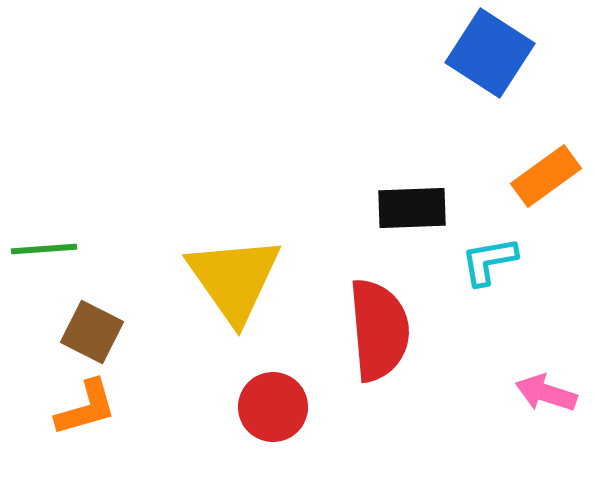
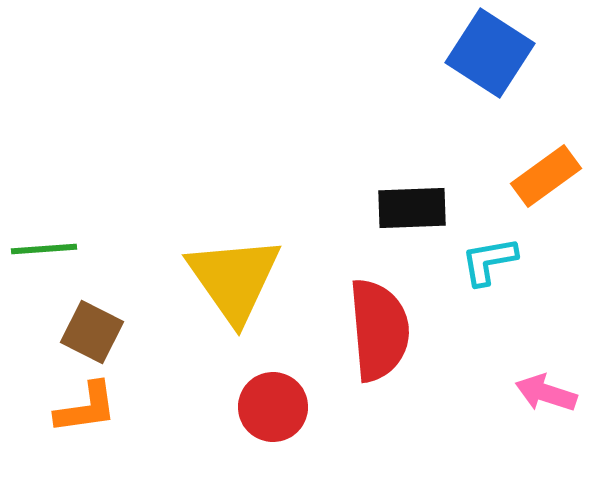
orange L-shape: rotated 8 degrees clockwise
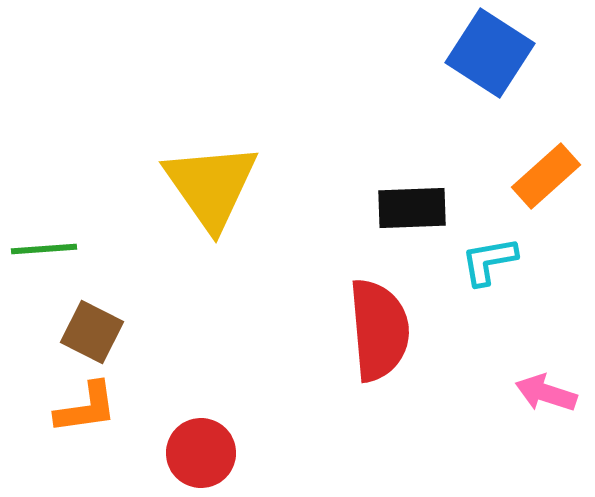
orange rectangle: rotated 6 degrees counterclockwise
yellow triangle: moved 23 px left, 93 px up
red circle: moved 72 px left, 46 px down
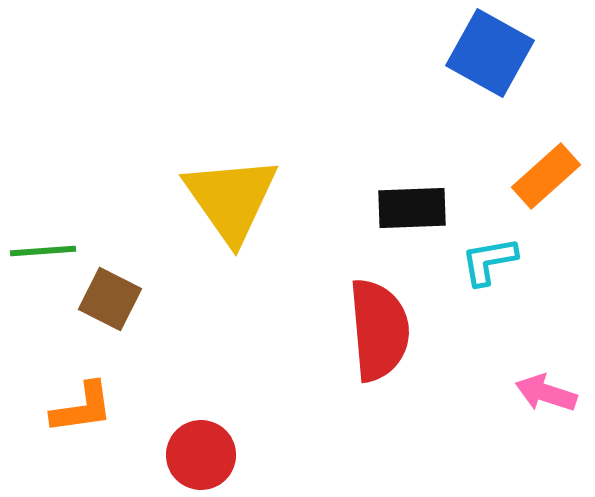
blue square: rotated 4 degrees counterclockwise
yellow triangle: moved 20 px right, 13 px down
green line: moved 1 px left, 2 px down
brown square: moved 18 px right, 33 px up
orange L-shape: moved 4 px left
red circle: moved 2 px down
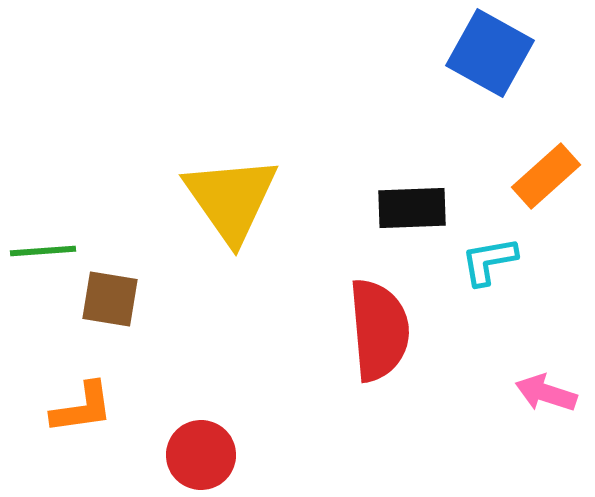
brown square: rotated 18 degrees counterclockwise
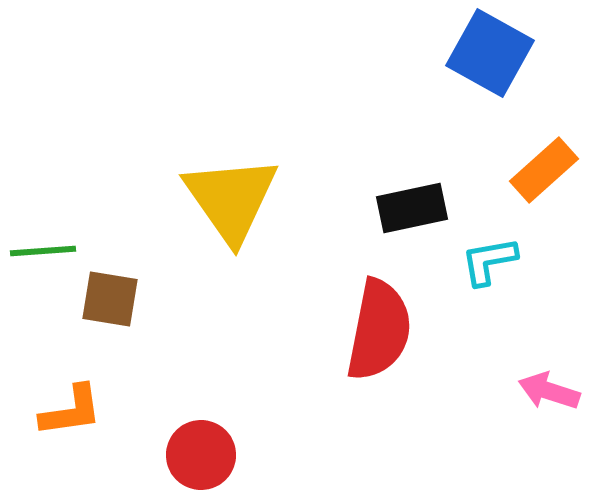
orange rectangle: moved 2 px left, 6 px up
black rectangle: rotated 10 degrees counterclockwise
red semicircle: rotated 16 degrees clockwise
pink arrow: moved 3 px right, 2 px up
orange L-shape: moved 11 px left, 3 px down
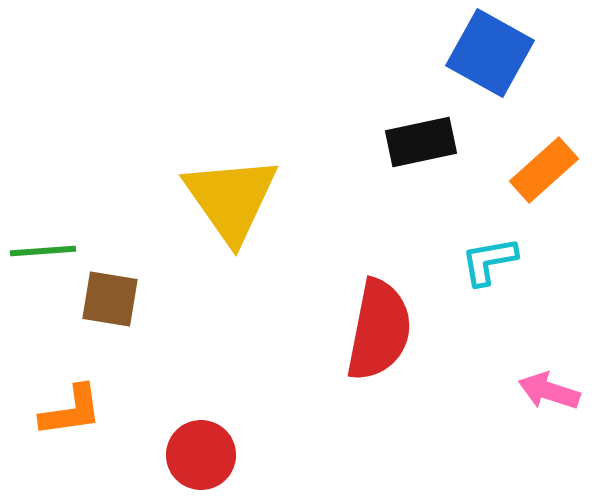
black rectangle: moved 9 px right, 66 px up
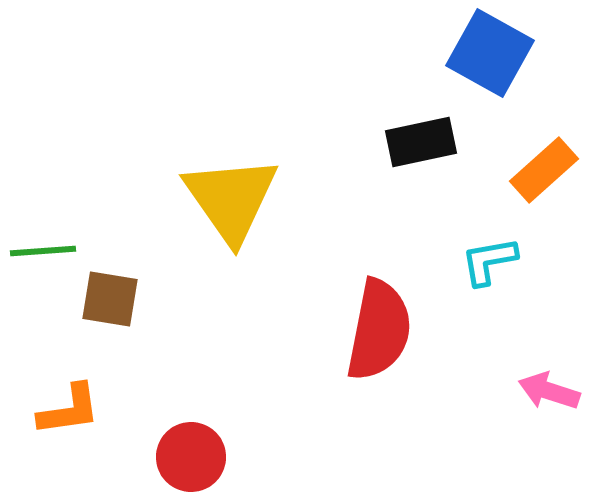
orange L-shape: moved 2 px left, 1 px up
red circle: moved 10 px left, 2 px down
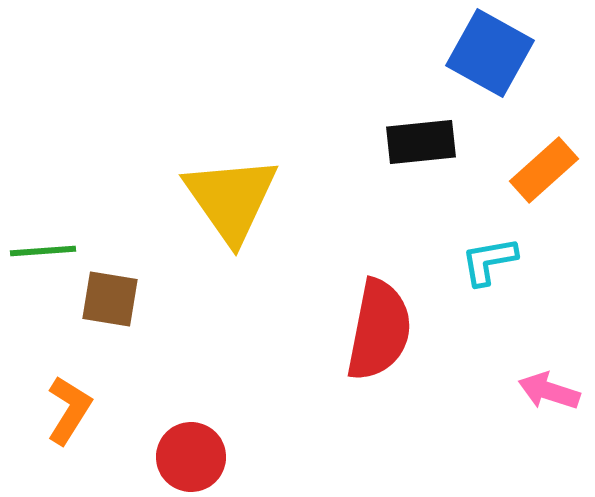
black rectangle: rotated 6 degrees clockwise
orange L-shape: rotated 50 degrees counterclockwise
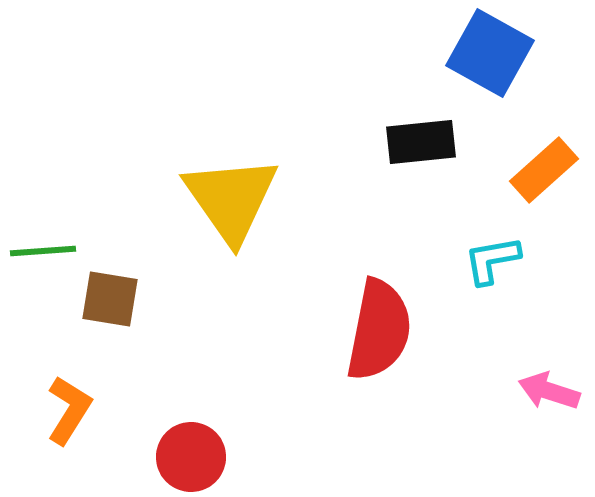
cyan L-shape: moved 3 px right, 1 px up
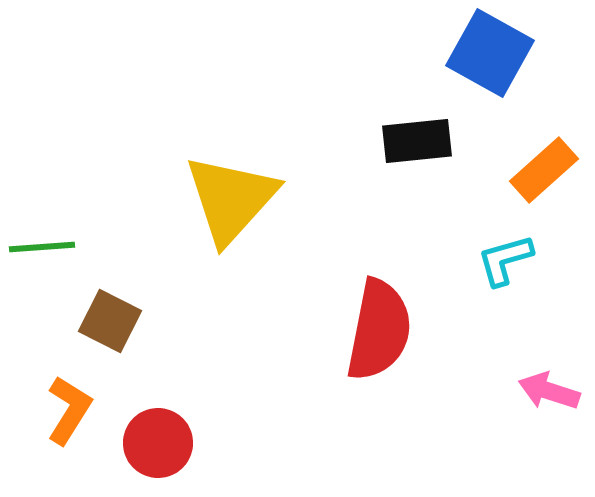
black rectangle: moved 4 px left, 1 px up
yellow triangle: rotated 17 degrees clockwise
green line: moved 1 px left, 4 px up
cyan L-shape: moved 13 px right; rotated 6 degrees counterclockwise
brown square: moved 22 px down; rotated 18 degrees clockwise
red circle: moved 33 px left, 14 px up
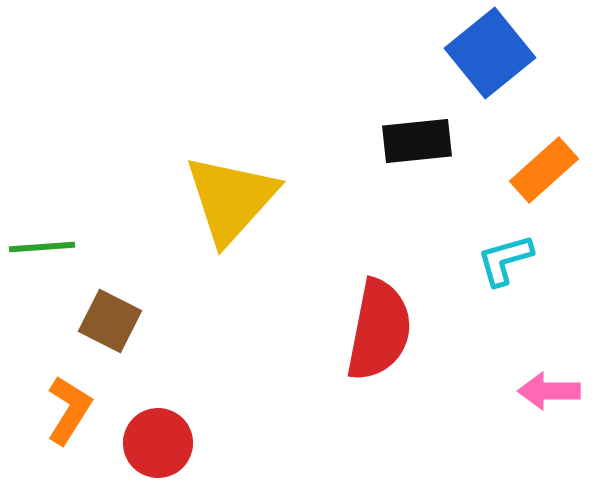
blue square: rotated 22 degrees clockwise
pink arrow: rotated 18 degrees counterclockwise
